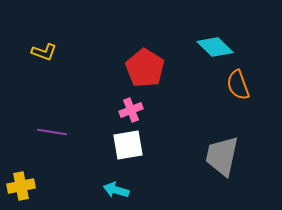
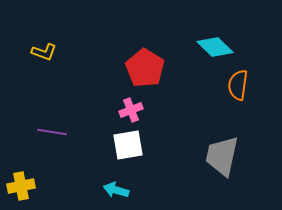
orange semicircle: rotated 28 degrees clockwise
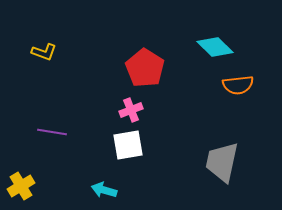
orange semicircle: rotated 104 degrees counterclockwise
gray trapezoid: moved 6 px down
yellow cross: rotated 20 degrees counterclockwise
cyan arrow: moved 12 px left
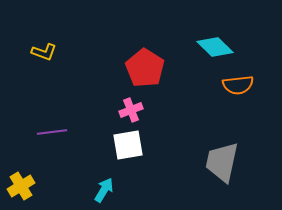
purple line: rotated 16 degrees counterclockwise
cyan arrow: rotated 105 degrees clockwise
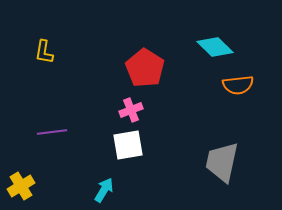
yellow L-shape: rotated 80 degrees clockwise
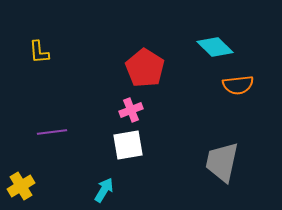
yellow L-shape: moved 5 px left; rotated 15 degrees counterclockwise
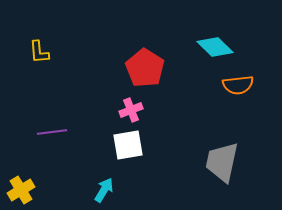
yellow cross: moved 4 px down
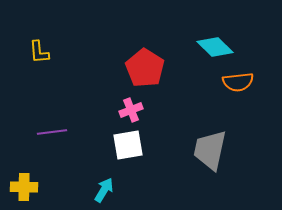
orange semicircle: moved 3 px up
gray trapezoid: moved 12 px left, 12 px up
yellow cross: moved 3 px right, 3 px up; rotated 32 degrees clockwise
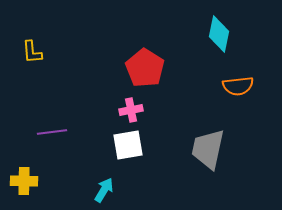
cyan diamond: moved 4 px right, 13 px up; rotated 57 degrees clockwise
yellow L-shape: moved 7 px left
orange semicircle: moved 4 px down
pink cross: rotated 10 degrees clockwise
gray trapezoid: moved 2 px left, 1 px up
yellow cross: moved 6 px up
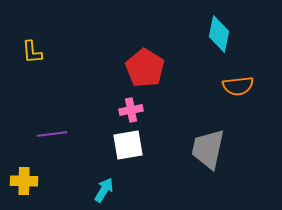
purple line: moved 2 px down
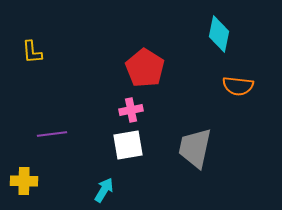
orange semicircle: rotated 12 degrees clockwise
gray trapezoid: moved 13 px left, 1 px up
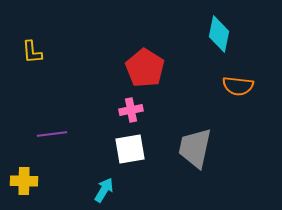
white square: moved 2 px right, 4 px down
